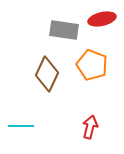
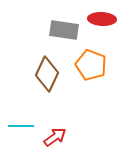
red ellipse: rotated 16 degrees clockwise
orange pentagon: moved 1 px left
red arrow: moved 35 px left, 10 px down; rotated 40 degrees clockwise
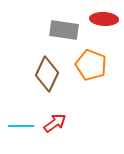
red ellipse: moved 2 px right
red arrow: moved 14 px up
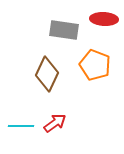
orange pentagon: moved 4 px right
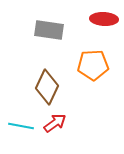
gray rectangle: moved 15 px left
orange pentagon: moved 2 px left; rotated 24 degrees counterclockwise
brown diamond: moved 13 px down
cyan line: rotated 10 degrees clockwise
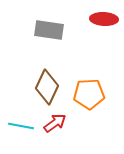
orange pentagon: moved 4 px left, 29 px down
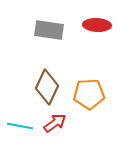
red ellipse: moved 7 px left, 6 px down
cyan line: moved 1 px left
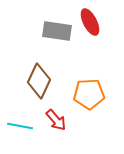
red ellipse: moved 7 px left, 3 px up; rotated 60 degrees clockwise
gray rectangle: moved 8 px right, 1 px down
brown diamond: moved 8 px left, 6 px up
red arrow: moved 1 px right, 3 px up; rotated 85 degrees clockwise
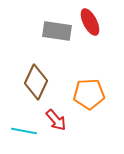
brown diamond: moved 3 px left, 1 px down
cyan line: moved 4 px right, 5 px down
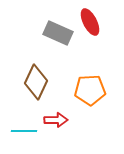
gray rectangle: moved 1 px right, 2 px down; rotated 16 degrees clockwise
orange pentagon: moved 1 px right, 4 px up
red arrow: rotated 50 degrees counterclockwise
cyan line: rotated 10 degrees counterclockwise
